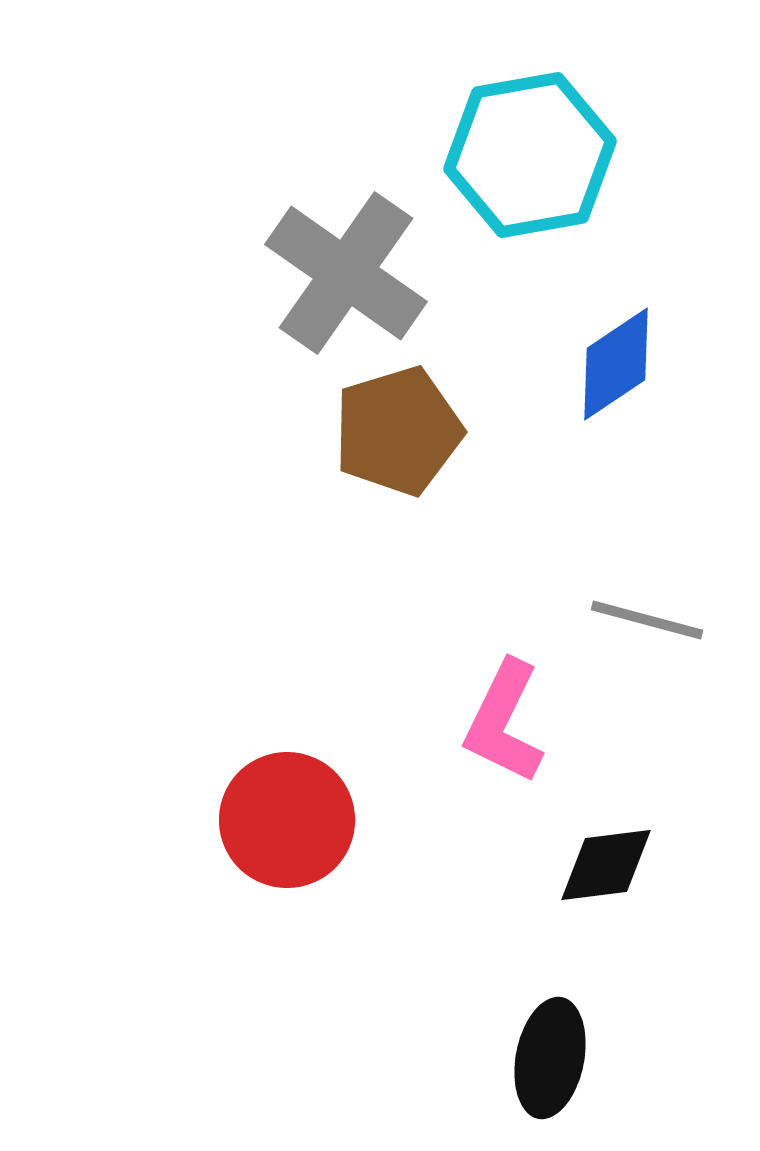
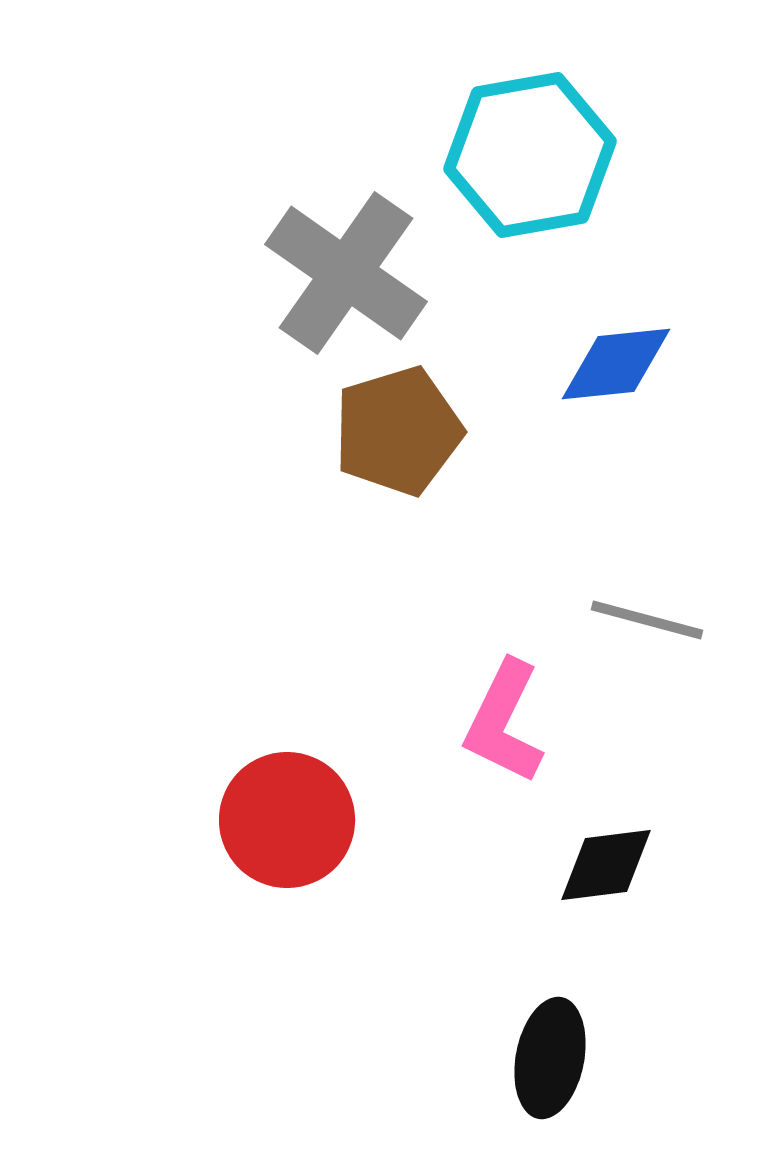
blue diamond: rotated 28 degrees clockwise
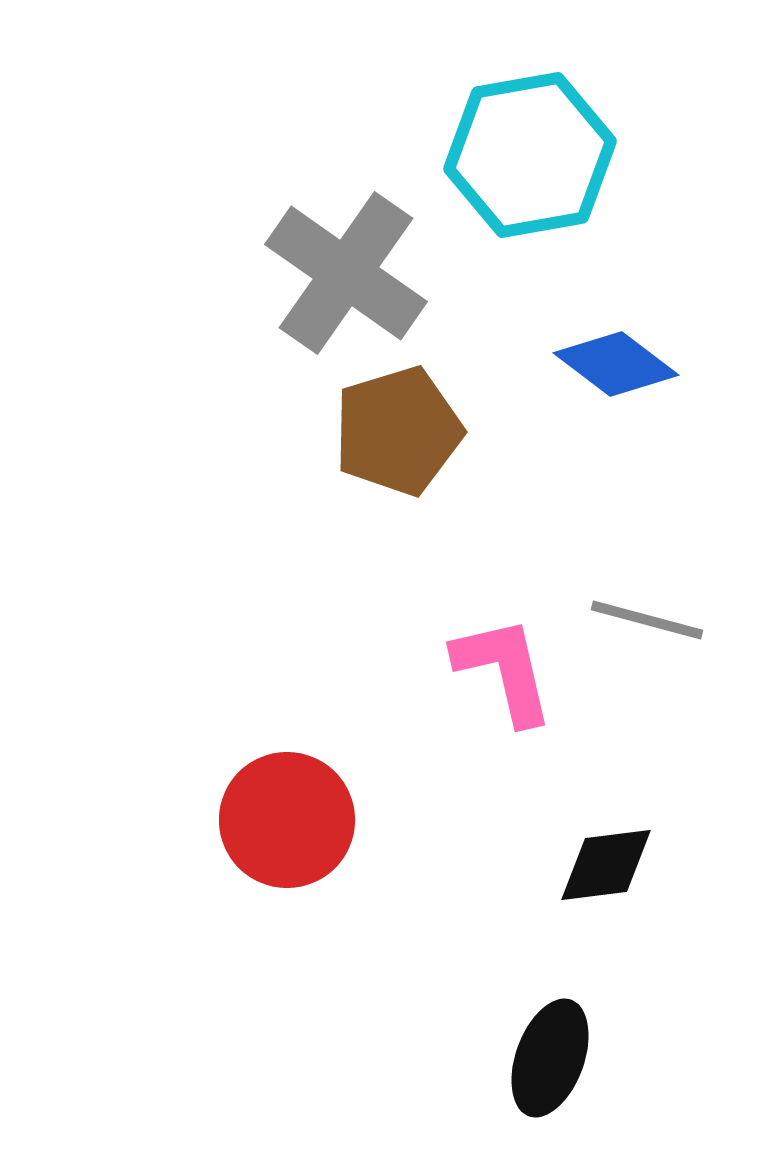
blue diamond: rotated 43 degrees clockwise
pink L-shape: moved 52 px up; rotated 141 degrees clockwise
black ellipse: rotated 9 degrees clockwise
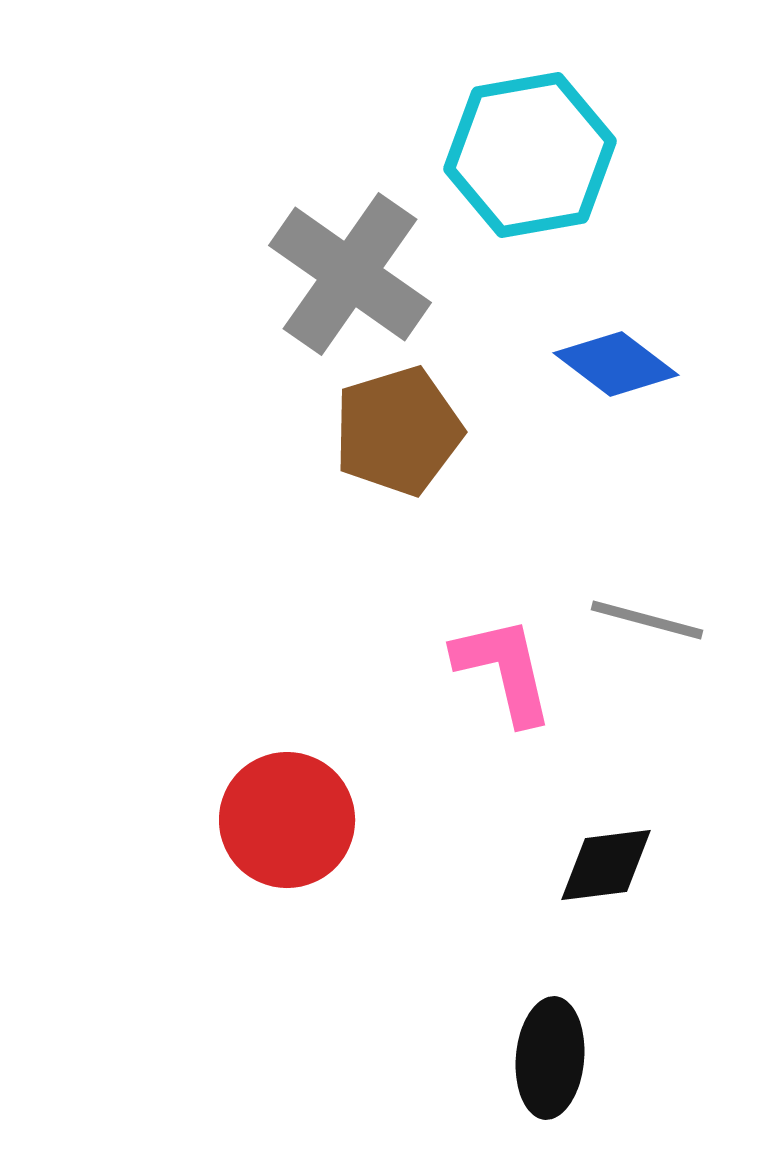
gray cross: moved 4 px right, 1 px down
black ellipse: rotated 15 degrees counterclockwise
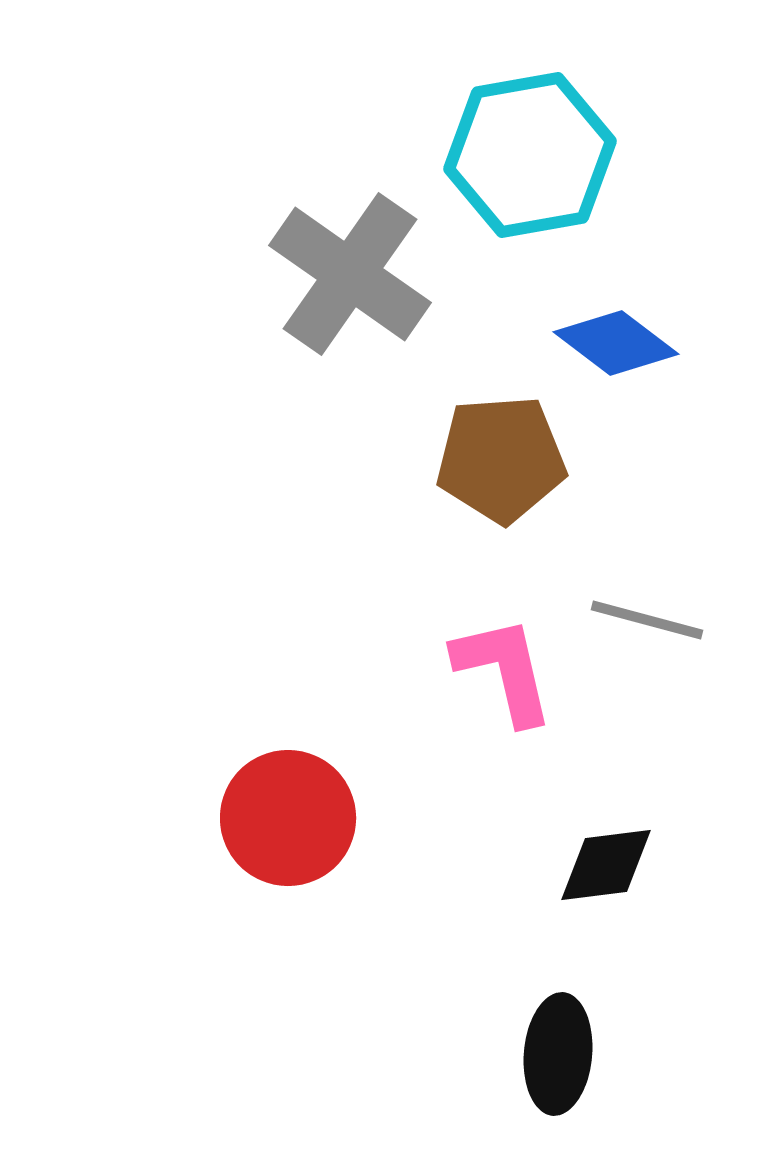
blue diamond: moved 21 px up
brown pentagon: moved 103 px right, 28 px down; rotated 13 degrees clockwise
red circle: moved 1 px right, 2 px up
black ellipse: moved 8 px right, 4 px up
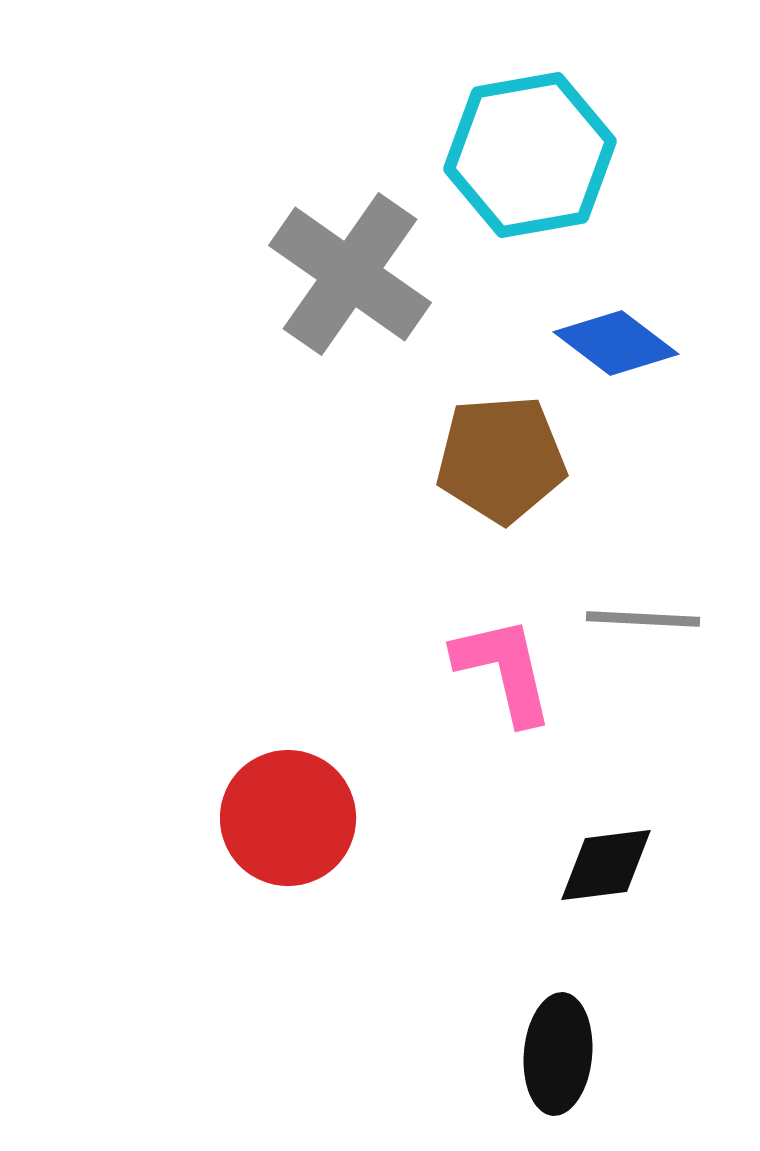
gray line: moved 4 px left, 1 px up; rotated 12 degrees counterclockwise
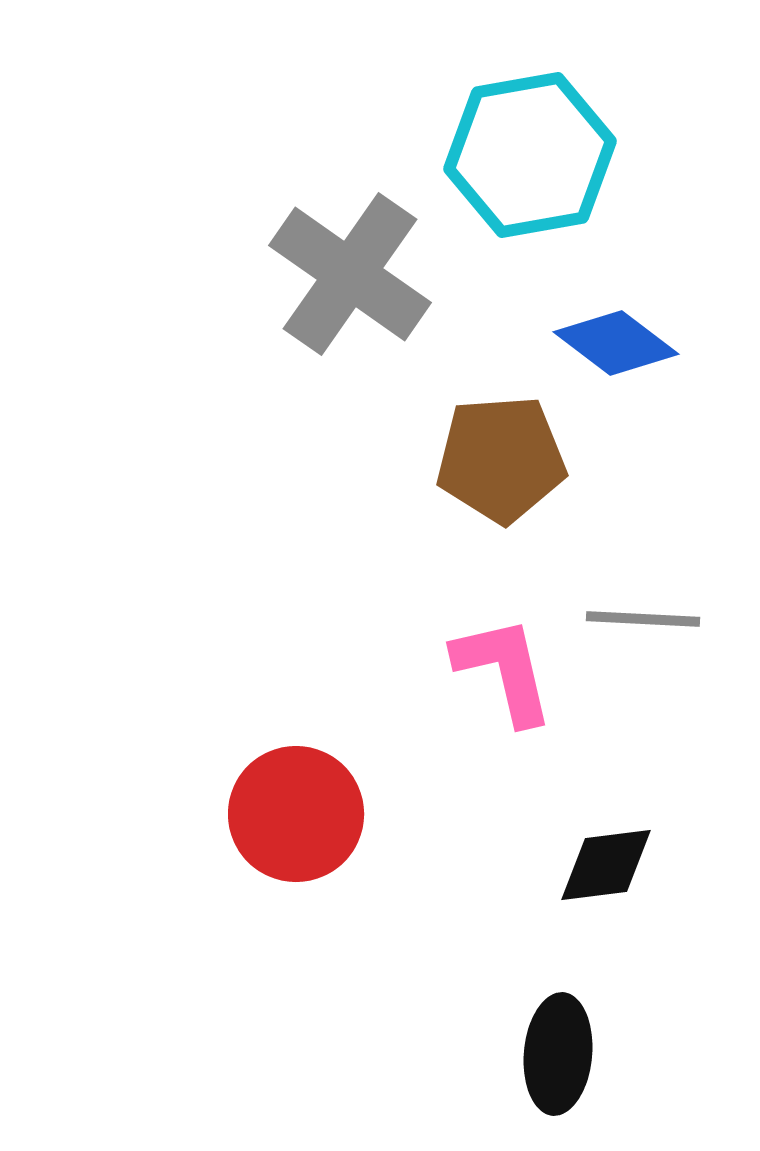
red circle: moved 8 px right, 4 px up
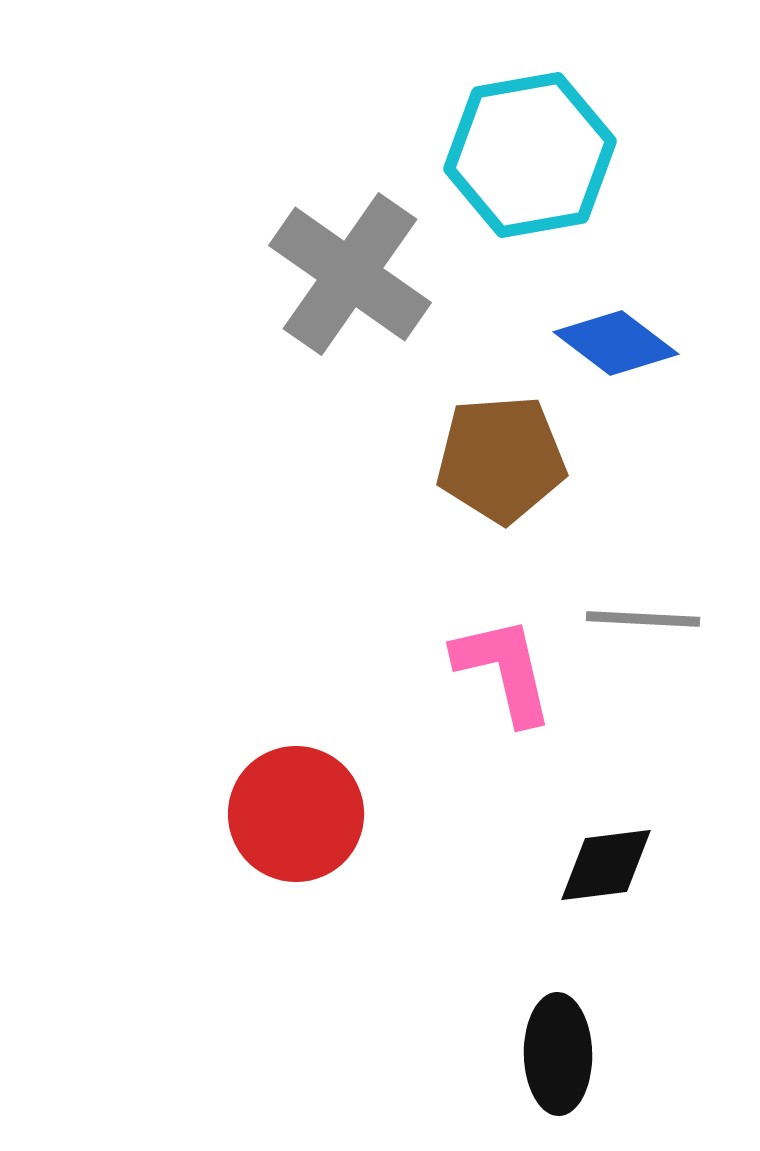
black ellipse: rotated 6 degrees counterclockwise
